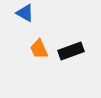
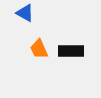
black rectangle: rotated 20 degrees clockwise
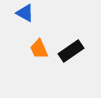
black rectangle: rotated 35 degrees counterclockwise
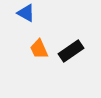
blue triangle: moved 1 px right
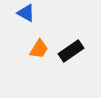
orange trapezoid: rotated 125 degrees counterclockwise
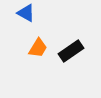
orange trapezoid: moved 1 px left, 1 px up
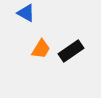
orange trapezoid: moved 3 px right, 1 px down
